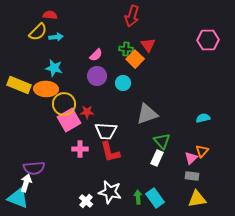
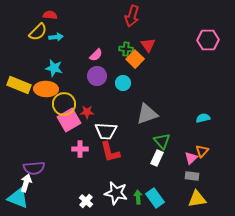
white star: moved 6 px right, 1 px down
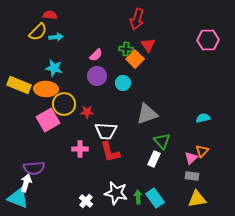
red arrow: moved 5 px right, 3 px down
pink square: moved 21 px left
white rectangle: moved 3 px left, 1 px down
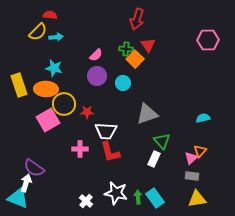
yellow rectangle: rotated 50 degrees clockwise
orange triangle: moved 2 px left
purple semicircle: rotated 40 degrees clockwise
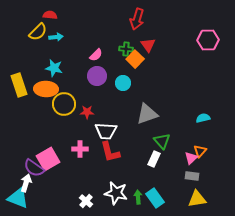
pink square: moved 39 px down
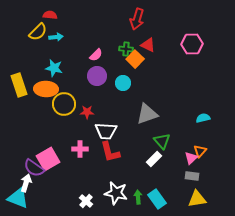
pink hexagon: moved 16 px left, 4 px down
red triangle: rotated 28 degrees counterclockwise
white rectangle: rotated 21 degrees clockwise
cyan rectangle: moved 2 px right, 1 px down
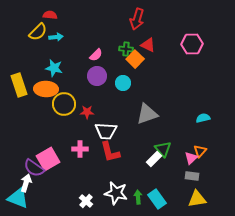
green triangle: moved 1 px right, 8 px down
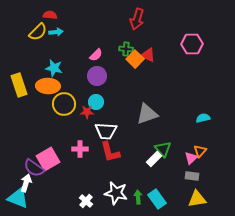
cyan arrow: moved 5 px up
red triangle: moved 10 px down
cyan circle: moved 27 px left, 19 px down
orange ellipse: moved 2 px right, 3 px up
